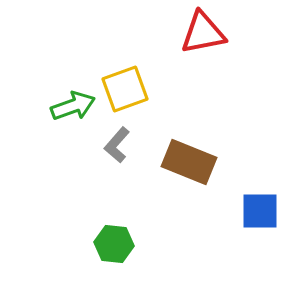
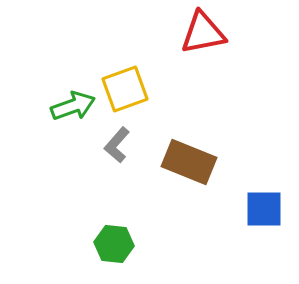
blue square: moved 4 px right, 2 px up
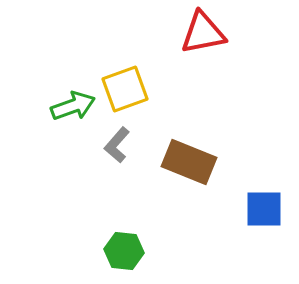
green hexagon: moved 10 px right, 7 px down
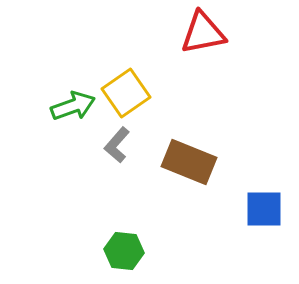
yellow square: moved 1 px right, 4 px down; rotated 15 degrees counterclockwise
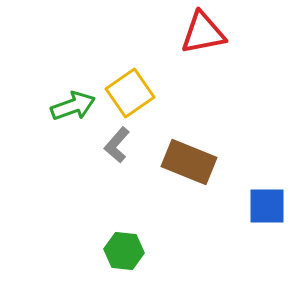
yellow square: moved 4 px right
blue square: moved 3 px right, 3 px up
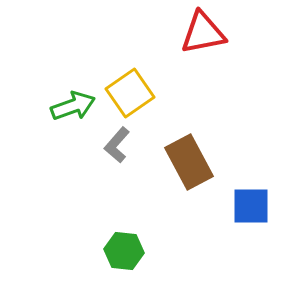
brown rectangle: rotated 40 degrees clockwise
blue square: moved 16 px left
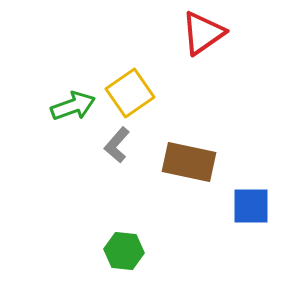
red triangle: rotated 24 degrees counterclockwise
brown rectangle: rotated 50 degrees counterclockwise
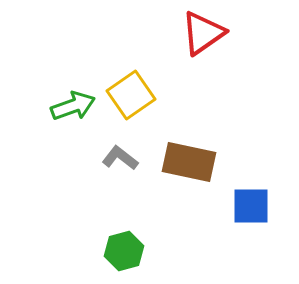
yellow square: moved 1 px right, 2 px down
gray L-shape: moved 3 px right, 13 px down; rotated 87 degrees clockwise
green hexagon: rotated 21 degrees counterclockwise
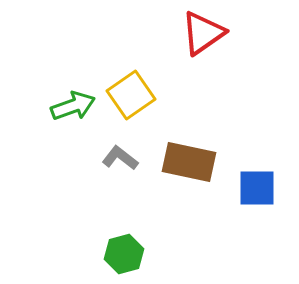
blue square: moved 6 px right, 18 px up
green hexagon: moved 3 px down
